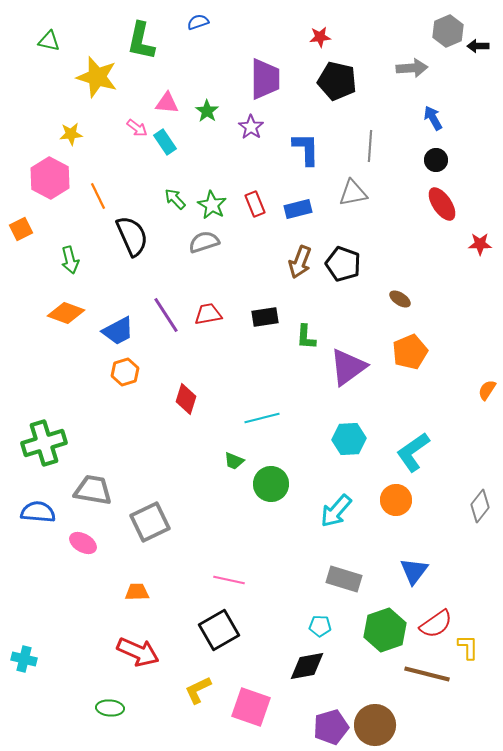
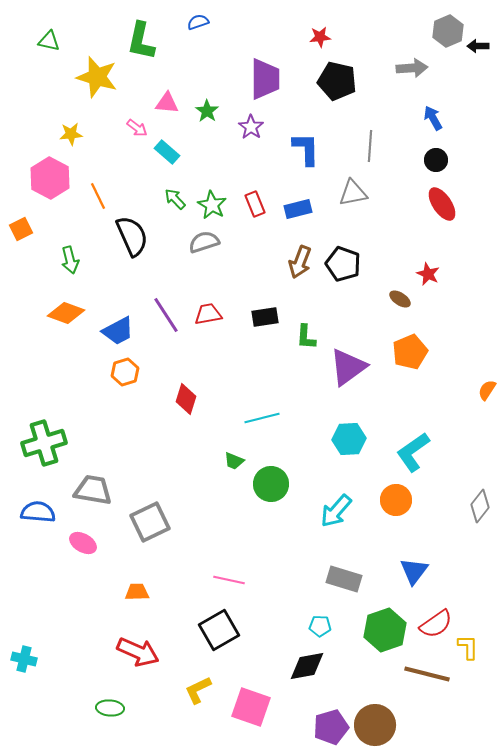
cyan rectangle at (165, 142): moved 2 px right, 10 px down; rotated 15 degrees counterclockwise
red star at (480, 244): moved 52 px left, 30 px down; rotated 25 degrees clockwise
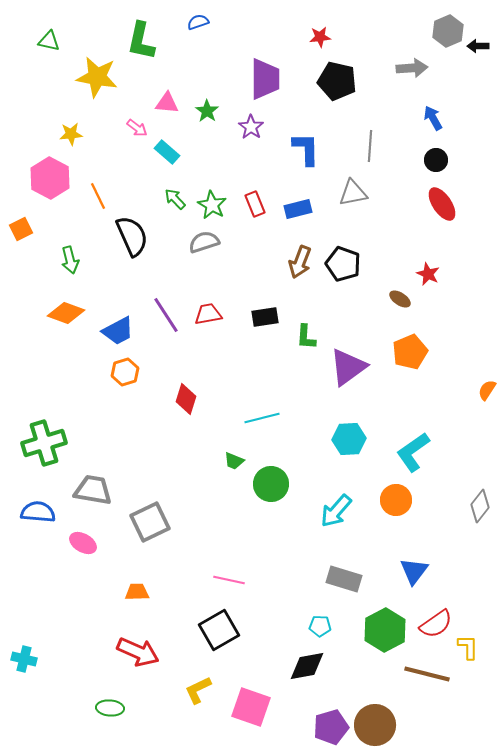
yellow star at (97, 77): rotated 6 degrees counterclockwise
green hexagon at (385, 630): rotated 9 degrees counterclockwise
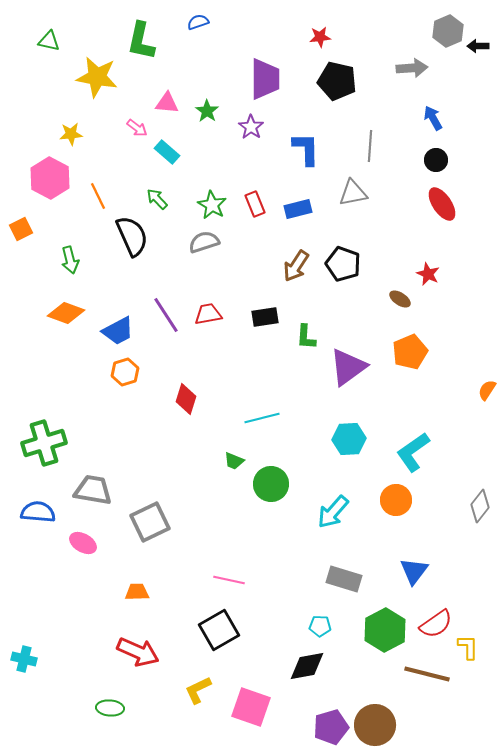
green arrow at (175, 199): moved 18 px left
brown arrow at (300, 262): moved 4 px left, 4 px down; rotated 12 degrees clockwise
cyan arrow at (336, 511): moved 3 px left, 1 px down
